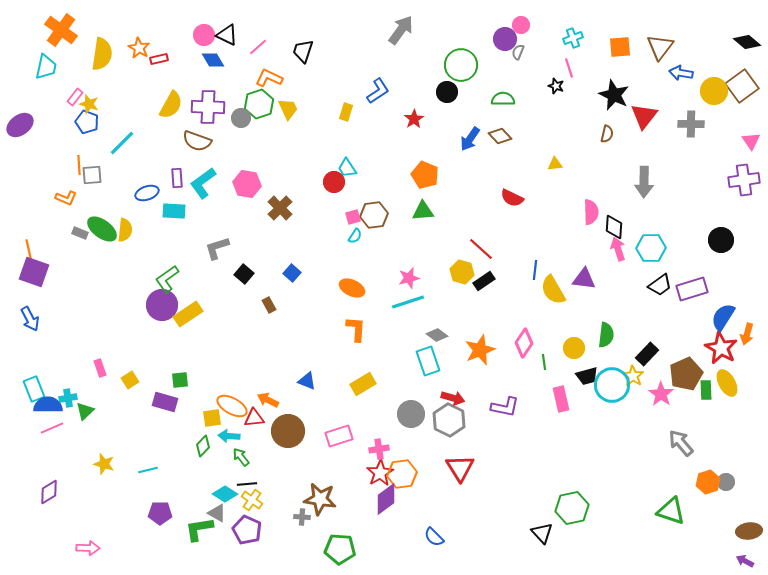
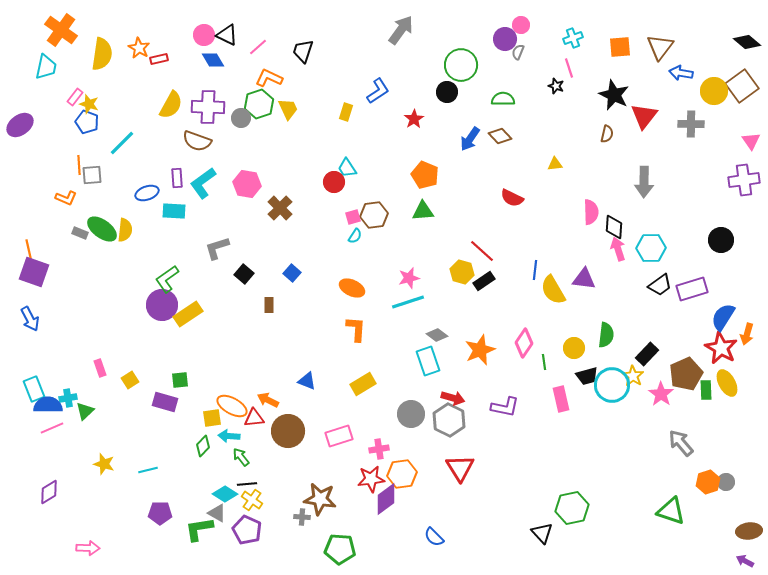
red line at (481, 249): moved 1 px right, 2 px down
brown rectangle at (269, 305): rotated 28 degrees clockwise
red star at (380, 473): moved 9 px left, 6 px down; rotated 24 degrees clockwise
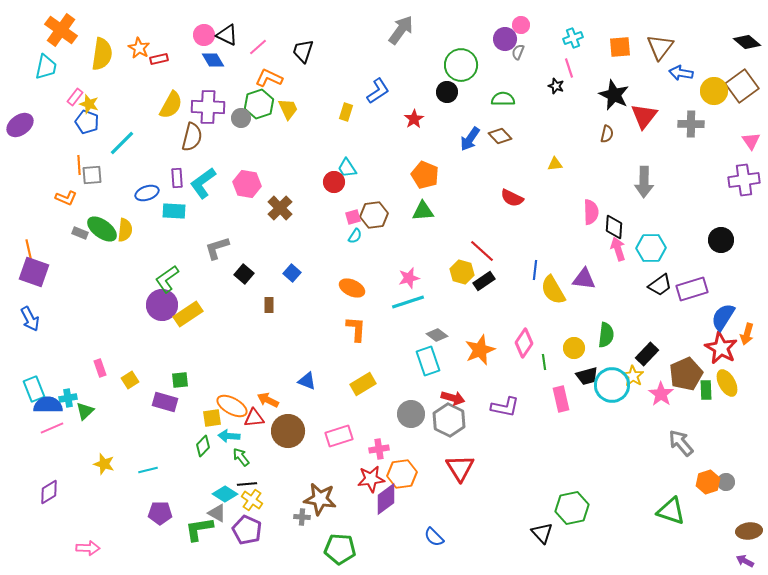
brown semicircle at (197, 141): moved 5 px left, 4 px up; rotated 96 degrees counterclockwise
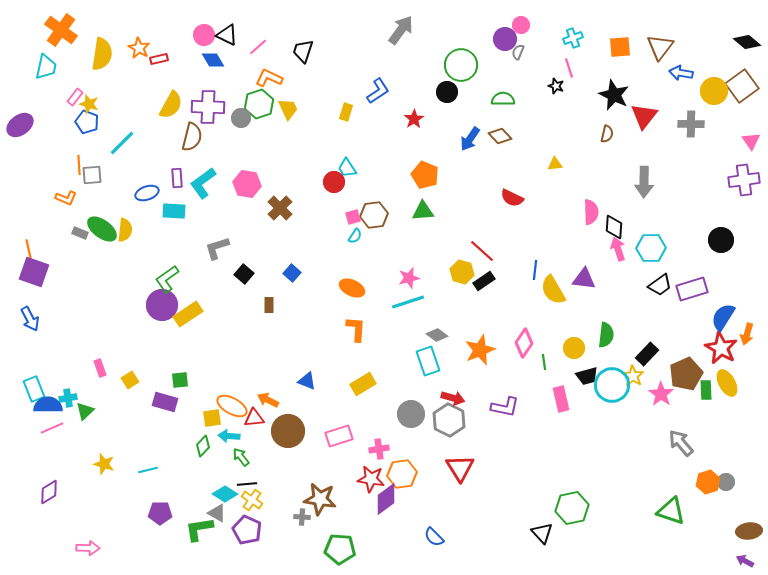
red star at (371, 479): rotated 16 degrees clockwise
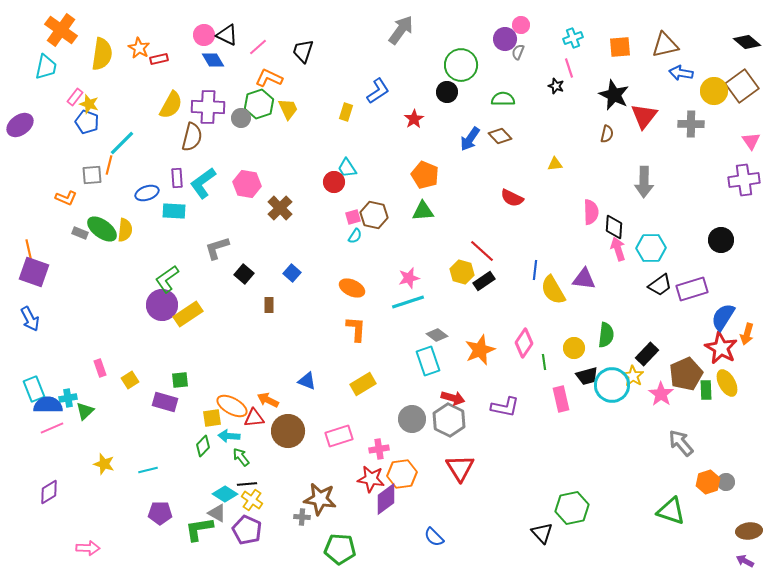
brown triangle at (660, 47): moved 5 px right, 2 px up; rotated 40 degrees clockwise
orange line at (79, 165): moved 30 px right; rotated 18 degrees clockwise
brown hexagon at (374, 215): rotated 20 degrees clockwise
gray circle at (411, 414): moved 1 px right, 5 px down
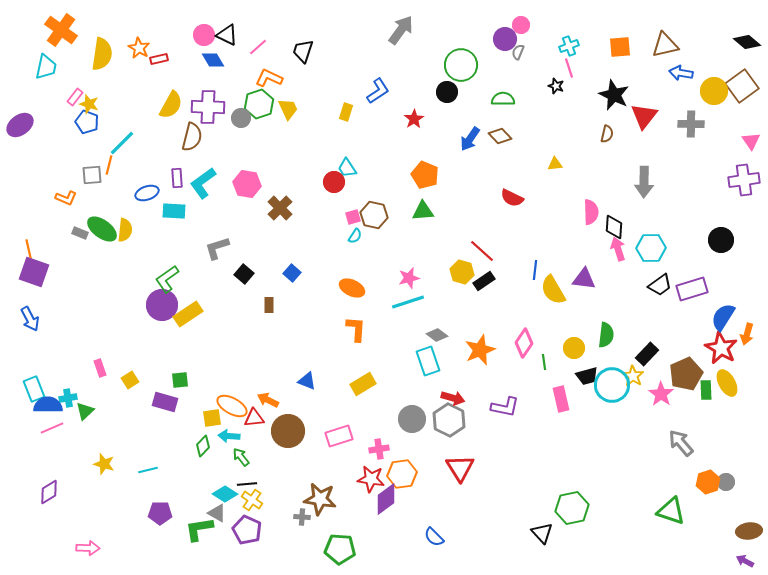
cyan cross at (573, 38): moved 4 px left, 8 px down
